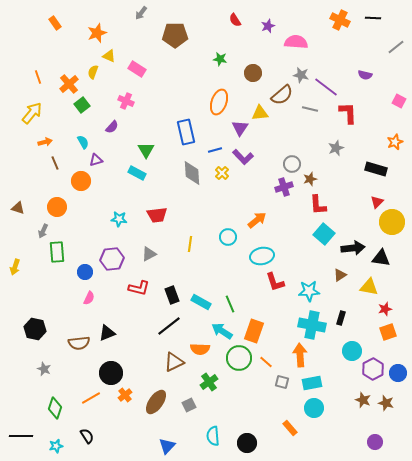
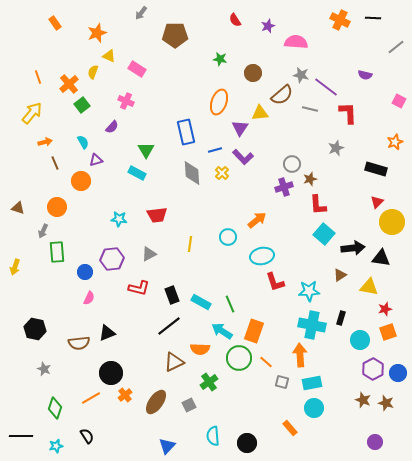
cyan circle at (352, 351): moved 8 px right, 11 px up
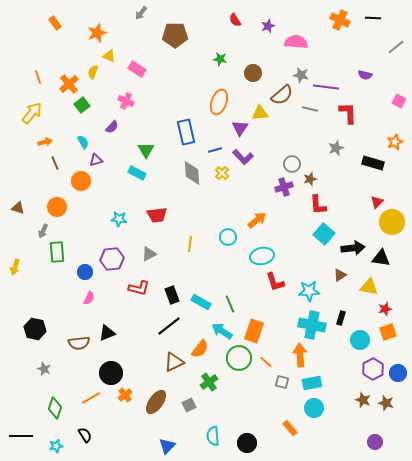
purple line at (326, 87): rotated 30 degrees counterclockwise
black rectangle at (376, 169): moved 3 px left, 6 px up
orange semicircle at (200, 349): rotated 54 degrees counterclockwise
black semicircle at (87, 436): moved 2 px left, 1 px up
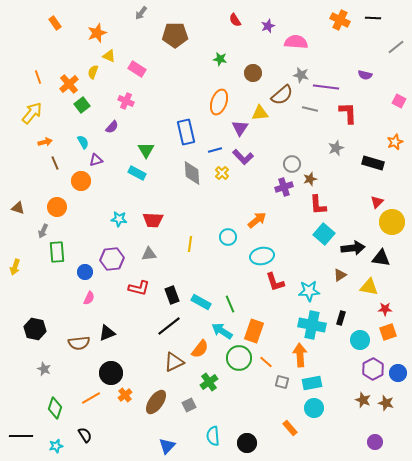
red trapezoid at (157, 215): moved 4 px left, 5 px down; rotated 10 degrees clockwise
gray triangle at (149, 254): rotated 21 degrees clockwise
red star at (385, 309): rotated 16 degrees clockwise
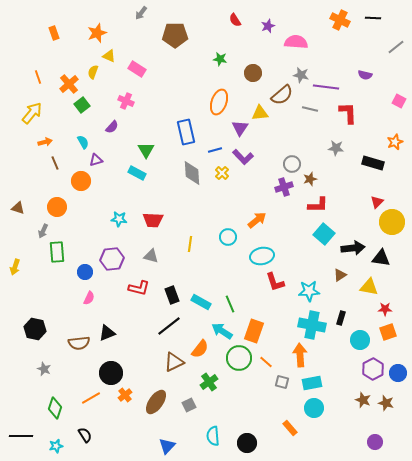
orange rectangle at (55, 23): moved 1 px left, 10 px down; rotated 16 degrees clockwise
gray star at (336, 148): rotated 28 degrees clockwise
red L-shape at (318, 205): rotated 85 degrees counterclockwise
gray triangle at (149, 254): moved 2 px right, 2 px down; rotated 21 degrees clockwise
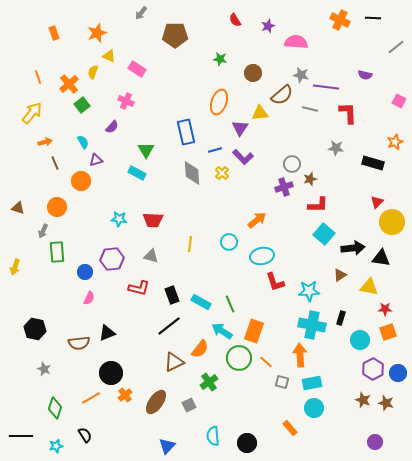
cyan circle at (228, 237): moved 1 px right, 5 px down
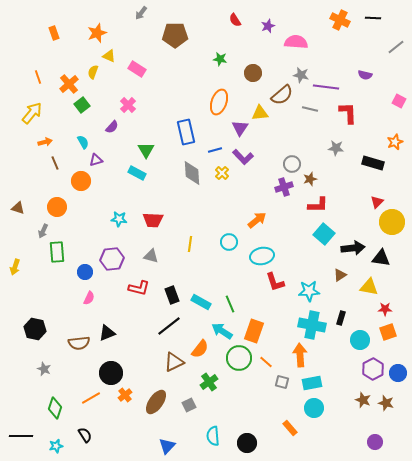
pink cross at (126, 101): moved 2 px right, 4 px down; rotated 21 degrees clockwise
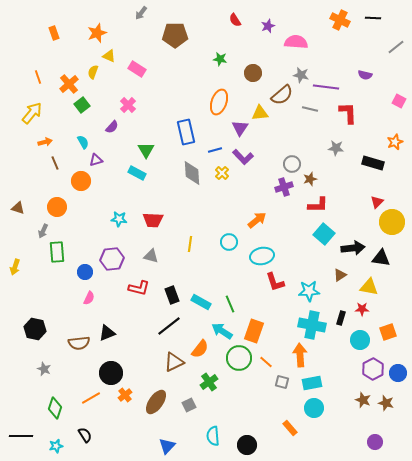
red star at (385, 309): moved 23 px left
black circle at (247, 443): moved 2 px down
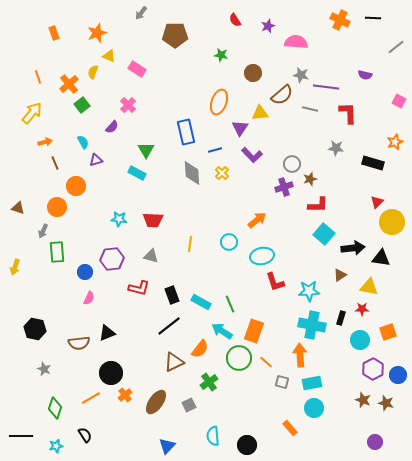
green star at (220, 59): moved 1 px right, 4 px up
purple L-shape at (243, 157): moved 9 px right, 2 px up
orange circle at (81, 181): moved 5 px left, 5 px down
blue circle at (398, 373): moved 2 px down
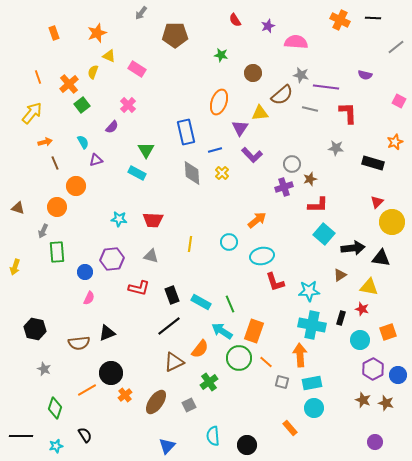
red star at (362, 309): rotated 16 degrees clockwise
orange line at (91, 398): moved 4 px left, 8 px up
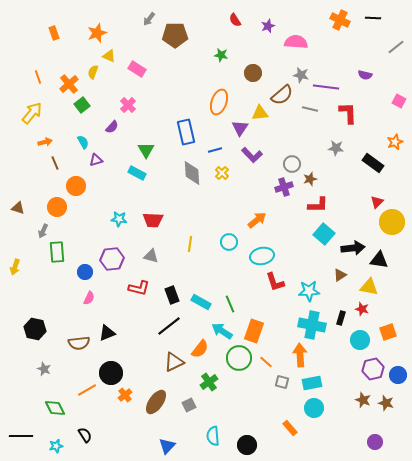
gray arrow at (141, 13): moved 8 px right, 6 px down
black rectangle at (373, 163): rotated 20 degrees clockwise
black triangle at (381, 258): moved 2 px left, 2 px down
purple hexagon at (373, 369): rotated 15 degrees clockwise
green diamond at (55, 408): rotated 45 degrees counterclockwise
